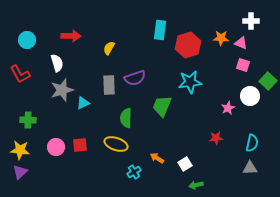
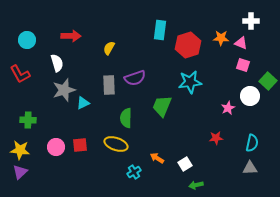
gray star: moved 2 px right
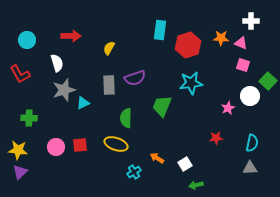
cyan star: moved 1 px right, 1 px down
green cross: moved 1 px right, 2 px up
yellow star: moved 2 px left
